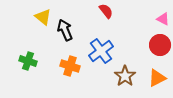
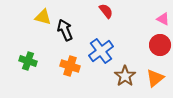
yellow triangle: rotated 24 degrees counterclockwise
orange triangle: moved 2 px left; rotated 12 degrees counterclockwise
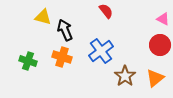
orange cross: moved 8 px left, 9 px up
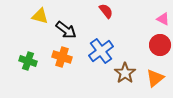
yellow triangle: moved 3 px left, 1 px up
black arrow: moved 1 px right; rotated 150 degrees clockwise
brown star: moved 3 px up
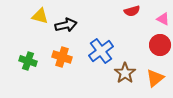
red semicircle: moved 26 px right; rotated 112 degrees clockwise
black arrow: moved 5 px up; rotated 50 degrees counterclockwise
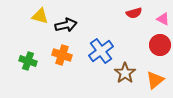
red semicircle: moved 2 px right, 2 px down
orange cross: moved 2 px up
orange triangle: moved 2 px down
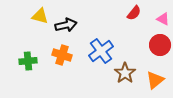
red semicircle: rotated 35 degrees counterclockwise
green cross: rotated 24 degrees counterclockwise
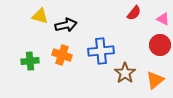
blue cross: rotated 30 degrees clockwise
green cross: moved 2 px right
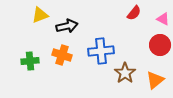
yellow triangle: moved 1 px up; rotated 36 degrees counterclockwise
black arrow: moved 1 px right, 1 px down
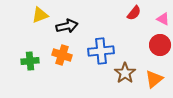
orange triangle: moved 1 px left, 1 px up
